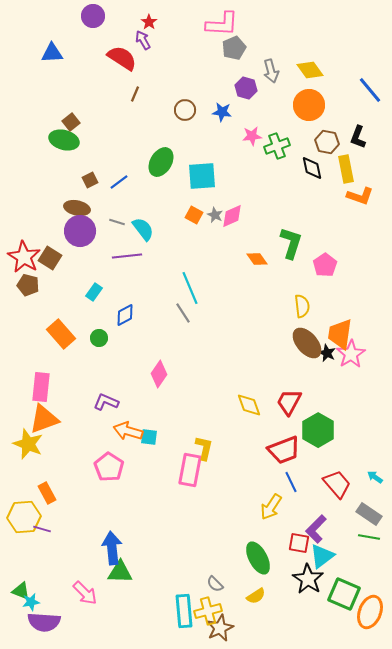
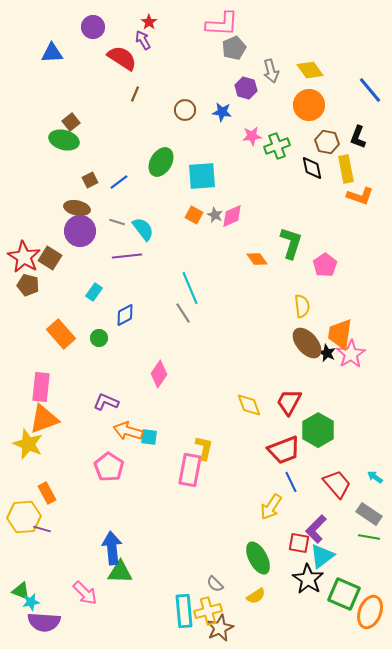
purple circle at (93, 16): moved 11 px down
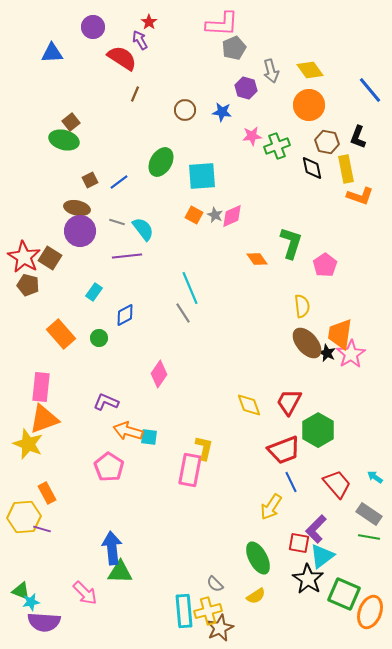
purple arrow at (143, 40): moved 3 px left
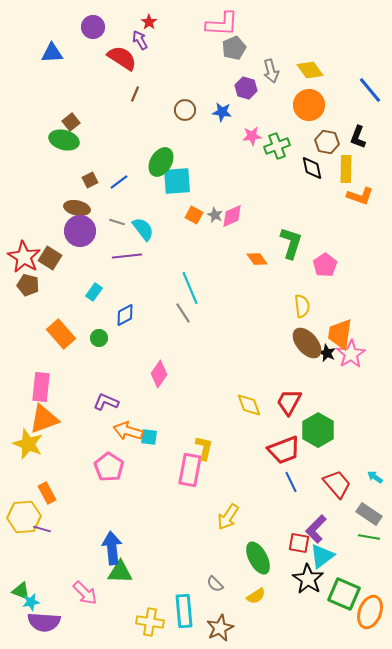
yellow rectangle at (346, 169): rotated 12 degrees clockwise
cyan square at (202, 176): moved 25 px left, 5 px down
yellow arrow at (271, 507): moved 43 px left, 10 px down
yellow cross at (208, 611): moved 58 px left, 11 px down; rotated 24 degrees clockwise
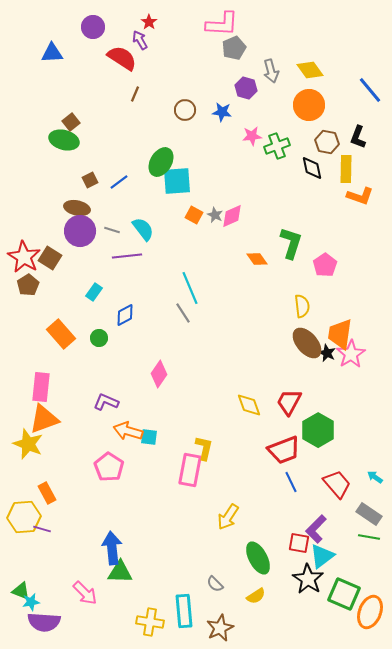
gray line at (117, 222): moved 5 px left, 8 px down
brown pentagon at (28, 285): rotated 25 degrees clockwise
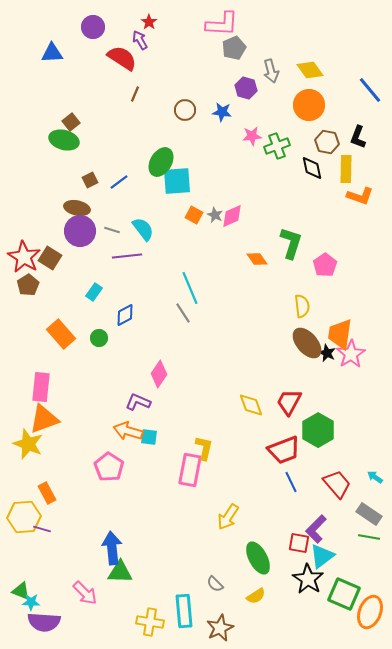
purple L-shape at (106, 402): moved 32 px right
yellow diamond at (249, 405): moved 2 px right
cyan star at (31, 602): rotated 12 degrees clockwise
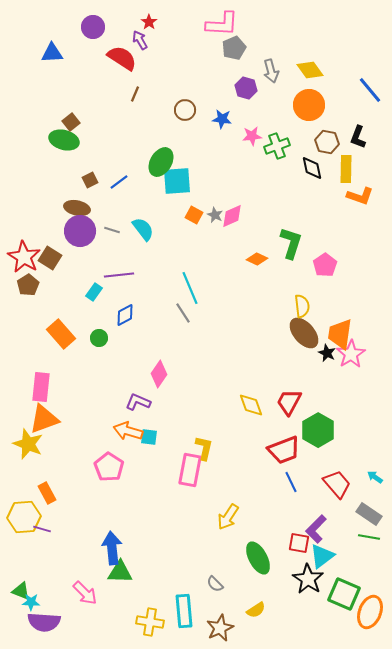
blue star at (222, 112): moved 7 px down
purple line at (127, 256): moved 8 px left, 19 px down
orange diamond at (257, 259): rotated 30 degrees counterclockwise
brown ellipse at (307, 343): moved 3 px left, 10 px up
yellow semicircle at (256, 596): moved 14 px down
